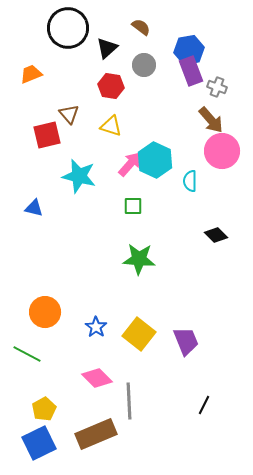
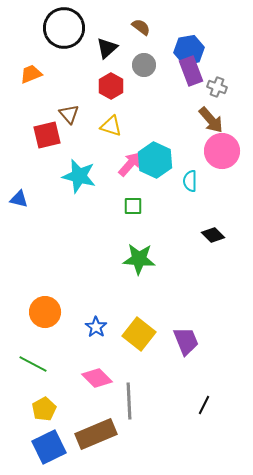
black circle: moved 4 px left
red hexagon: rotated 20 degrees clockwise
blue triangle: moved 15 px left, 9 px up
black diamond: moved 3 px left
green line: moved 6 px right, 10 px down
blue square: moved 10 px right, 4 px down
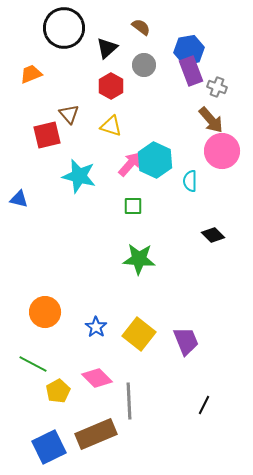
yellow pentagon: moved 14 px right, 18 px up
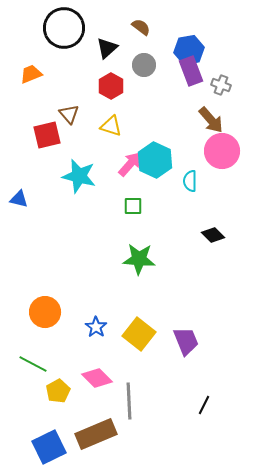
gray cross: moved 4 px right, 2 px up
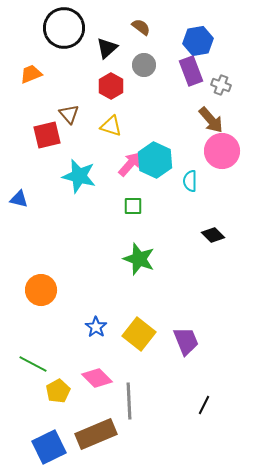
blue hexagon: moved 9 px right, 9 px up
green star: rotated 16 degrees clockwise
orange circle: moved 4 px left, 22 px up
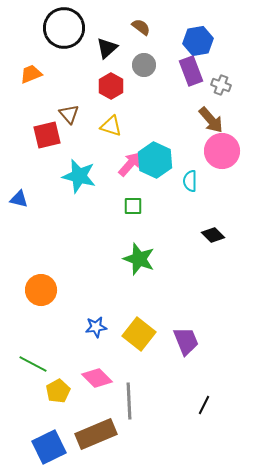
blue star: rotated 30 degrees clockwise
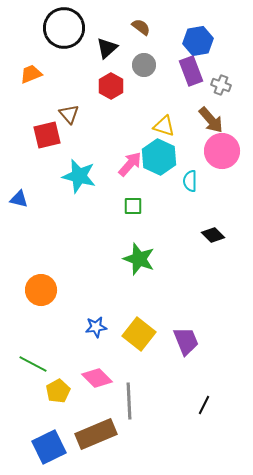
yellow triangle: moved 53 px right
cyan hexagon: moved 4 px right, 3 px up
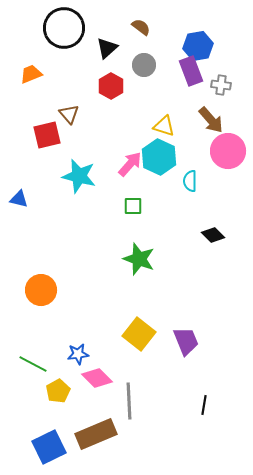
blue hexagon: moved 5 px down
gray cross: rotated 12 degrees counterclockwise
pink circle: moved 6 px right
blue star: moved 18 px left, 27 px down
black line: rotated 18 degrees counterclockwise
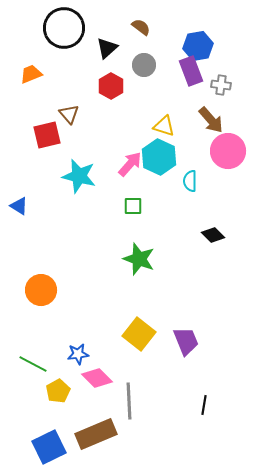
blue triangle: moved 7 px down; rotated 18 degrees clockwise
